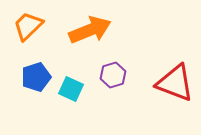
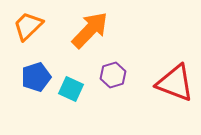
orange arrow: rotated 24 degrees counterclockwise
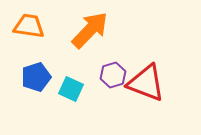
orange trapezoid: moved 1 px right; rotated 52 degrees clockwise
red triangle: moved 29 px left
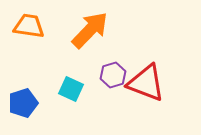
blue pentagon: moved 13 px left, 26 px down
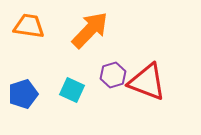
red triangle: moved 1 px right, 1 px up
cyan square: moved 1 px right, 1 px down
blue pentagon: moved 9 px up
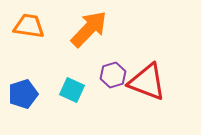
orange arrow: moved 1 px left, 1 px up
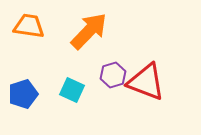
orange arrow: moved 2 px down
red triangle: moved 1 px left
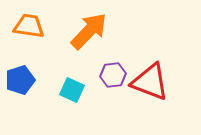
purple hexagon: rotated 10 degrees clockwise
red triangle: moved 4 px right
blue pentagon: moved 3 px left, 14 px up
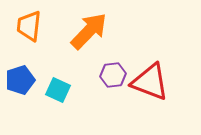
orange trapezoid: rotated 92 degrees counterclockwise
cyan square: moved 14 px left
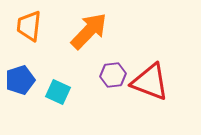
cyan square: moved 2 px down
